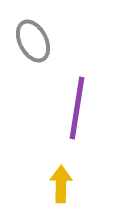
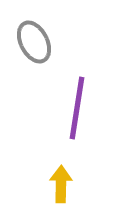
gray ellipse: moved 1 px right, 1 px down
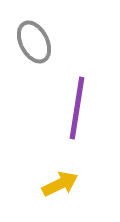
yellow arrow: moved 1 px left; rotated 63 degrees clockwise
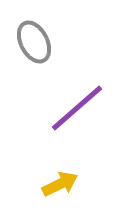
purple line: rotated 40 degrees clockwise
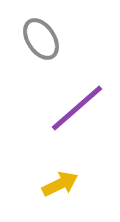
gray ellipse: moved 7 px right, 3 px up; rotated 6 degrees counterclockwise
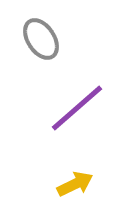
yellow arrow: moved 15 px right
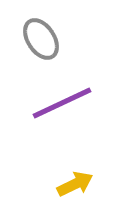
purple line: moved 15 px left, 5 px up; rotated 16 degrees clockwise
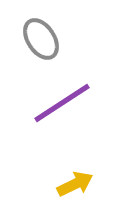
purple line: rotated 8 degrees counterclockwise
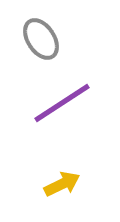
yellow arrow: moved 13 px left
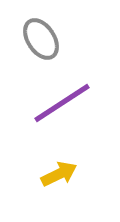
yellow arrow: moved 3 px left, 10 px up
